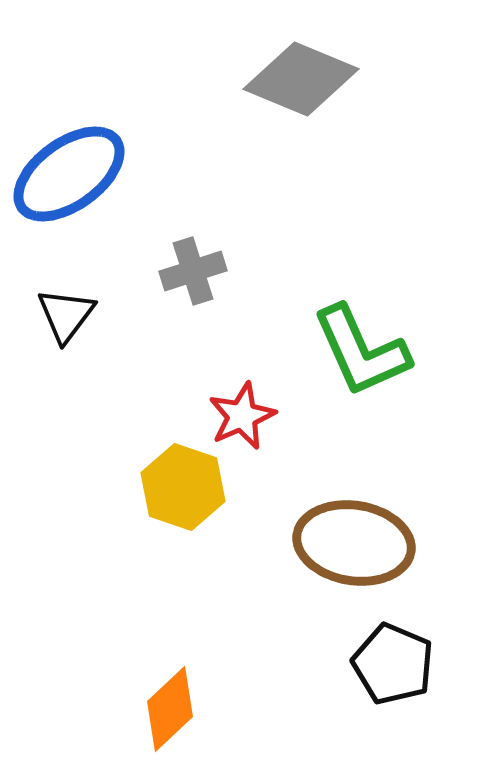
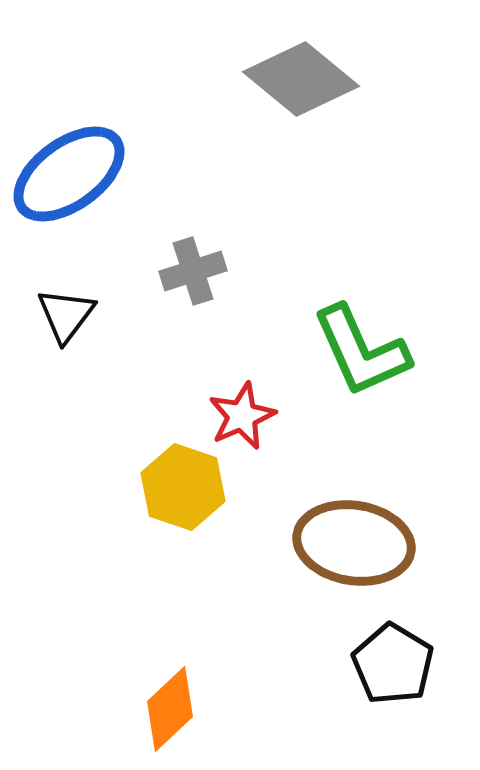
gray diamond: rotated 17 degrees clockwise
black pentagon: rotated 8 degrees clockwise
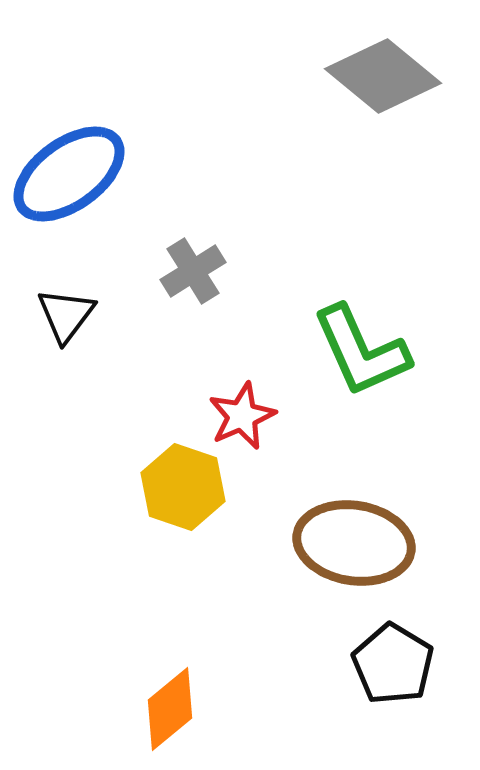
gray diamond: moved 82 px right, 3 px up
gray cross: rotated 14 degrees counterclockwise
orange diamond: rotated 4 degrees clockwise
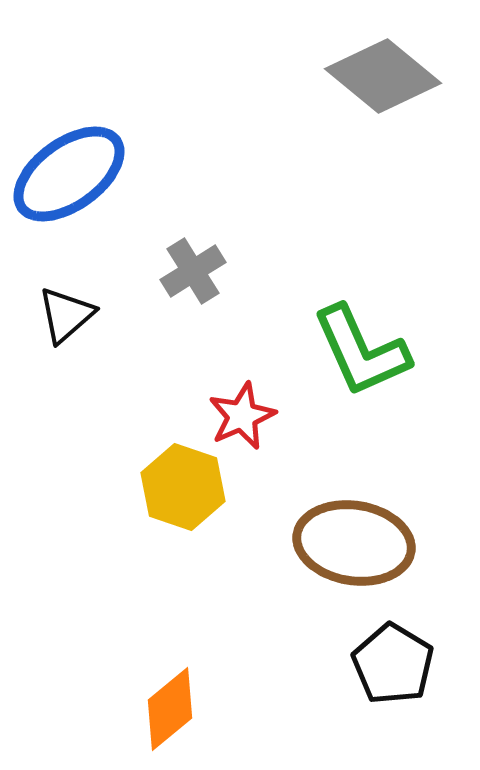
black triangle: rotated 12 degrees clockwise
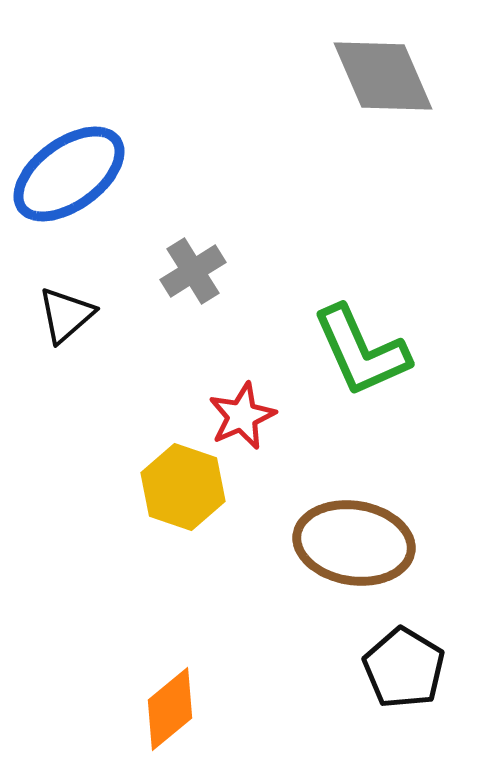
gray diamond: rotated 27 degrees clockwise
black pentagon: moved 11 px right, 4 px down
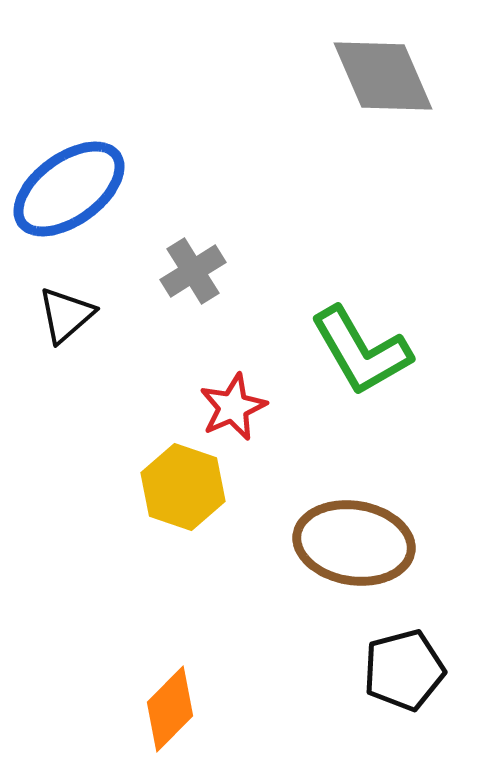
blue ellipse: moved 15 px down
green L-shape: rotated 6 degrees counterclockwise
red star: moved 9 px left, 9 px up
black pentagon: moved 2 px down; rotated 26 degrees clockwise
orange diamond: rotated 6 degrees counterclockwise
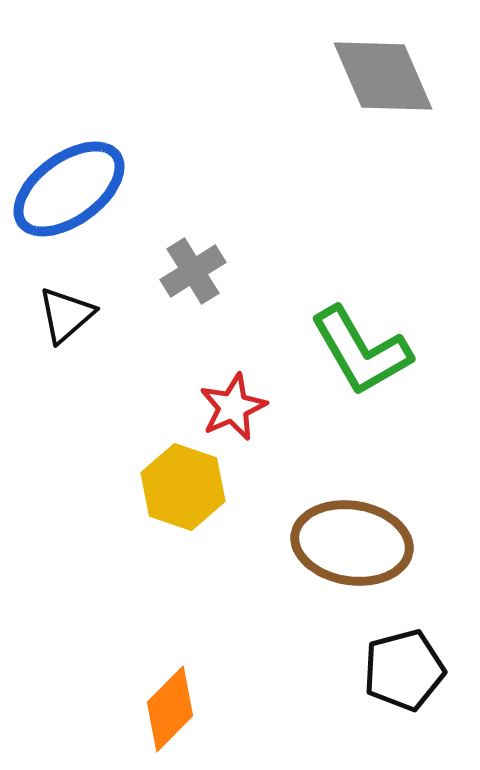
brown ellipse: moved 2 px left
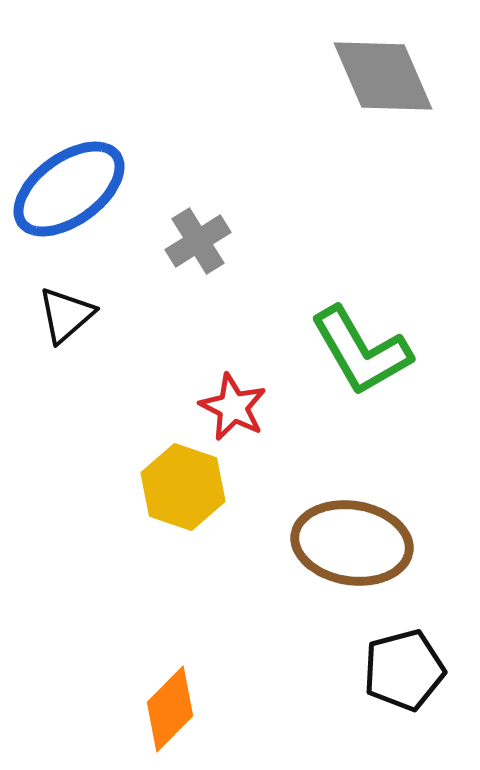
gray cross: moved 5 px right, 30 px up
red star: rotated 22 degrees counterclockwise
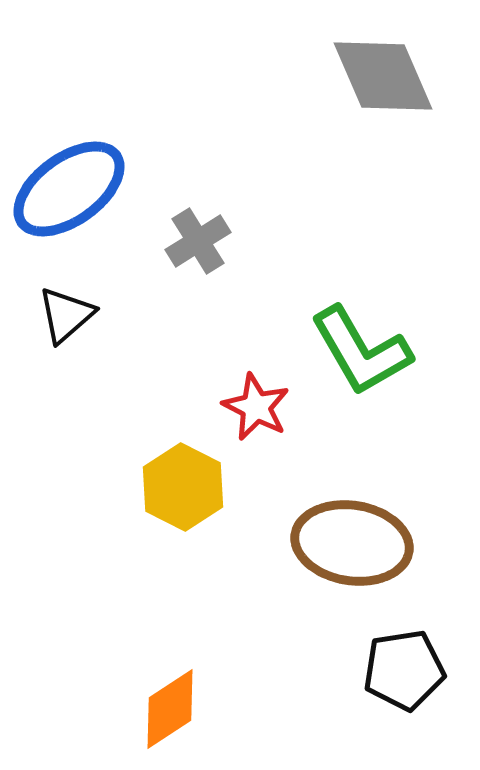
red star: moved 23 px right
yellow hexagon: rotated 8 degrees clockwise
black pentagon: rotated 6 degrees clockwise
orange diamond: rotated 12 degrees clockwise
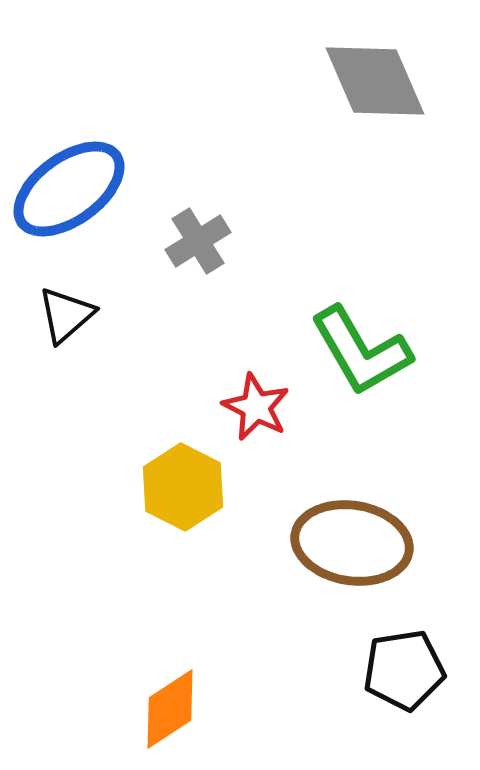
gray diamond: moved 8 px left, 5 px down
